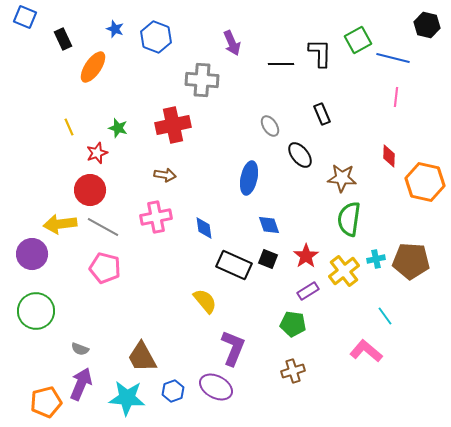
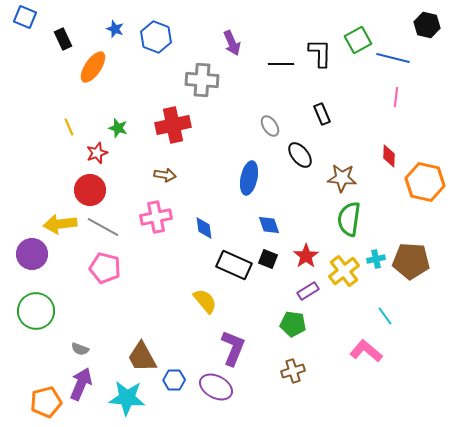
blue hexagon at (173, 391): moved 1 px right, 11 px up; rotated 20 degrees clockwise
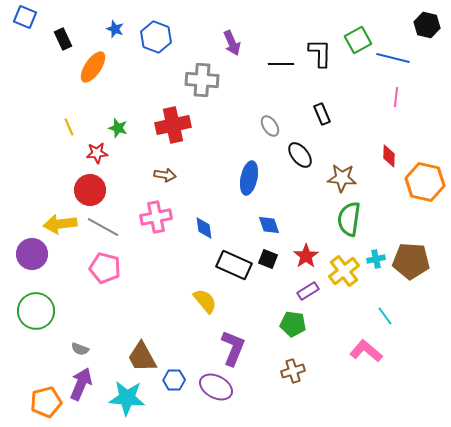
red star at (97, 153): rotated 15 degrees clockwise
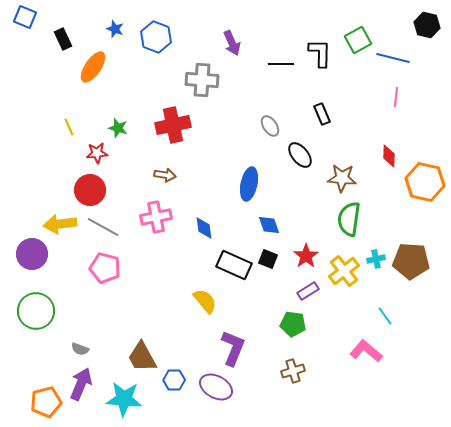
blue ellipse at (249, 178): moved 6 px down
cyan star at (127, 398): moved 3 px left, 1 px down
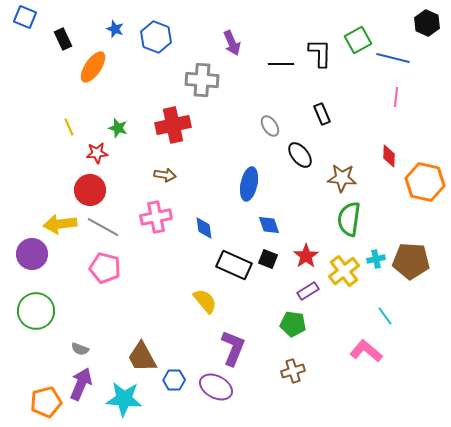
black hexagon at (427, 25): moved 2 px up; rotated 10 degrees clockwise
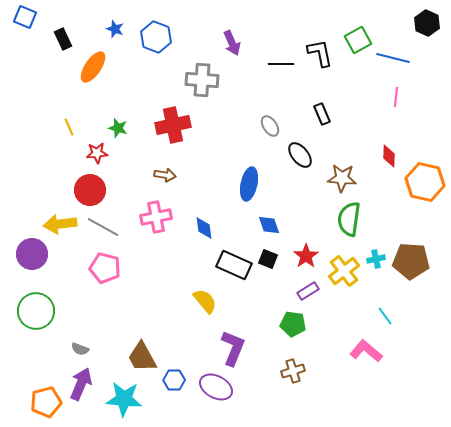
black L-shape at (320, 53): rotated 12 degrees counterclockwise
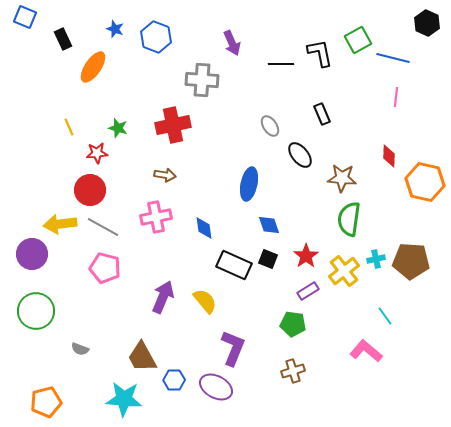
purple arrow at (81, 384): moved 82 px right, 87 px up
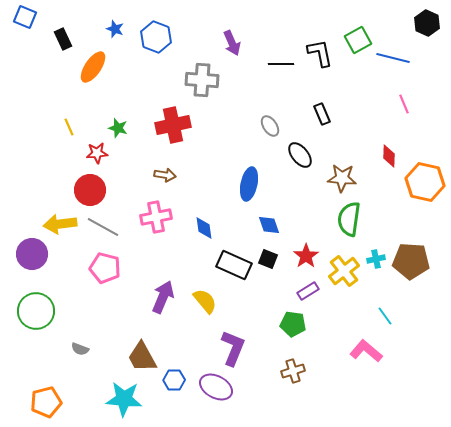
pink line at (396, 97): moved 8 px right, 7 px down; rotated 30 degrees counterclockwise
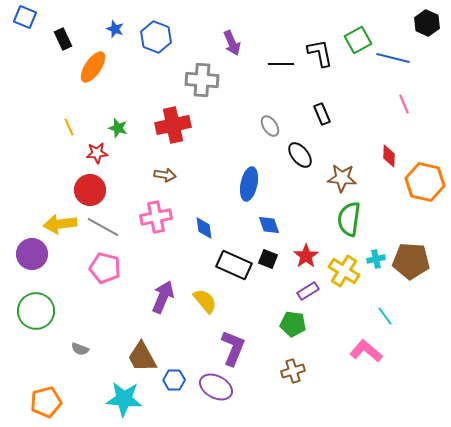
yellow cross at (344, 271): rotated 20 degrees counterclockwise
